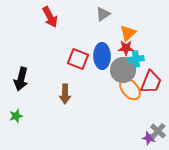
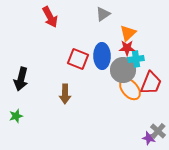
red star: moved 1 px right
red trapezoid: moved 1 px down
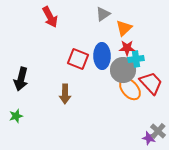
orange triangle: moved 4 px left, 5 px up
red trapezoid: rotated 65 degrees counterclockwise
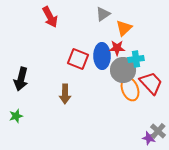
red star: moved 10 px left
orange ellipse: rotated 20 degrees clockwise
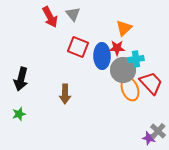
gray triangle: moved 30 px left; rotated 35 degrees counterclockwise
red square: moved 12 px up
green star: moved 3 px right, 2 px up
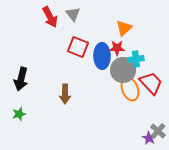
purple star: rotated 16 degrees clockwise
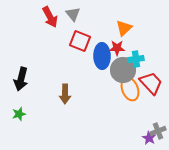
red square: moved 2 px right, 6 px up
gray cross: rotated 28 degrees clockwise
